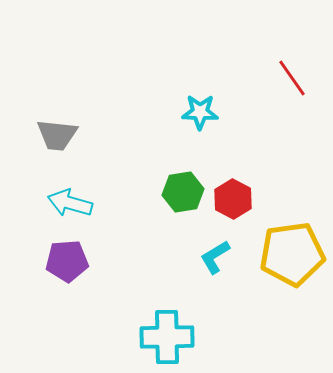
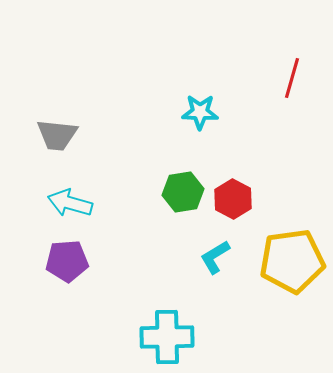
red line: rotated 51 degrees clockwise
yellow pentagon: moved 7 px down
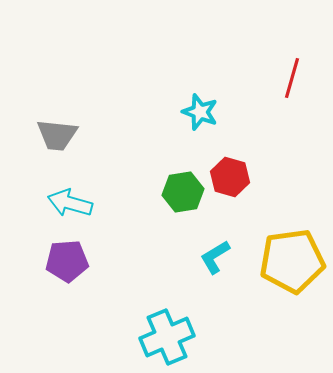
cyan star: rotated 18 degrees clockwise
red hexagon: moved 3 px left, 22 px up; rotated 12 degrees counterclockwise
cyan cross: rotated 22 degrees counterclockwise
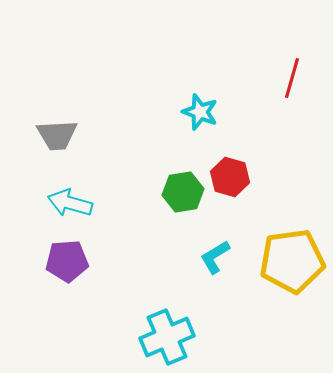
gray trapezoid: rotated 9 degrees counterclockwise
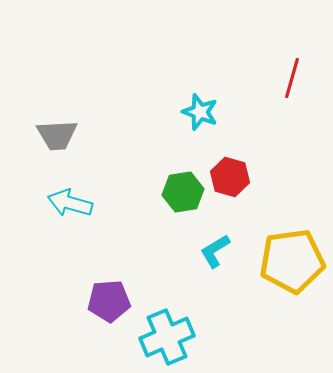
cyan L-shape: moved 6 px up
purple pentagon: moved 42 px right, 40 px down
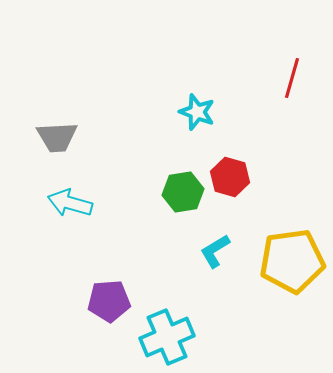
cyan star: moved 3 px left
gray trapezoid: moved 2 px down
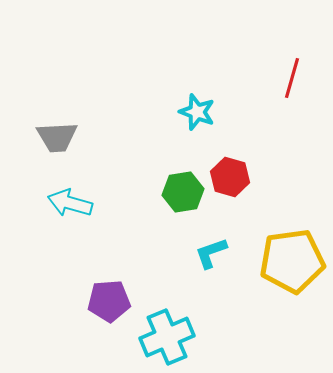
cyan L-shape: moved 4 px left, 2 px down; rotated 12 degrees clockwise
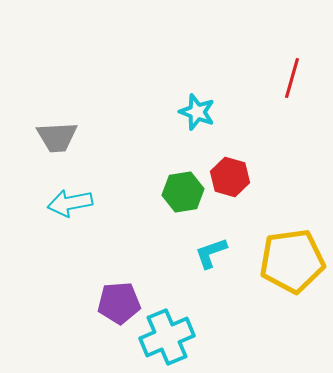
cyan arrow: rotated 27 degrees counterclockwise
purple pentagon: moved 10 px right, 2 px down
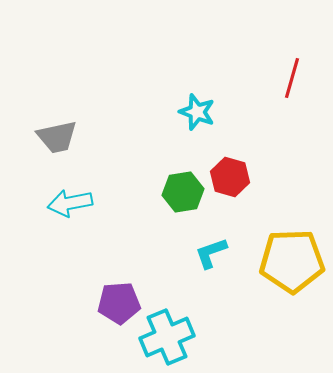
gray trapezoid: rotated 9 degrees counterclockwise
yellow pentagon: rotated 6 degrees clockwise
